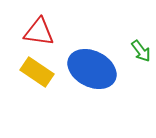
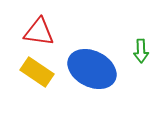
green arrow: rotated 35 degrees clockwise
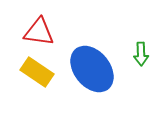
green arrow: moved 3 px down
blue ellipse: rotated 24 degrees clockwise
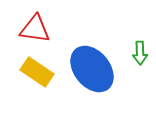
red triangle: moved 4 px left, 3 px up
green arrow: moved 1 px left, 1 px up
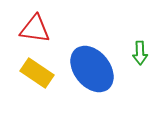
yellow rectangle: moved 1 px down
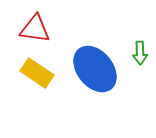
blue ellipse: moved 3 px right
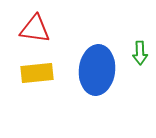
blue ellipse: moved 2 px right, 1 px down; rotated 45 degrees clockwise
yellow rectangle: rotated 40 degrees counterclockwise
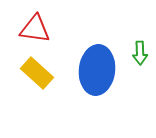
yellow rectangle: rotated 48 degrees clockwise
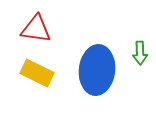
red triangle: moved 1 px right
yellow rectangle: rotated 16 degrees counterclockwise
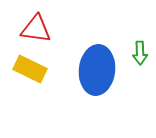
yellow rectangle: moved 7 px left, 4 px up
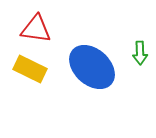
blue ellipse: moved 5 px left, 3 px up; rotated 54 degrees counterclockwise
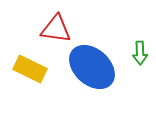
red triangle: moved 20 px right
